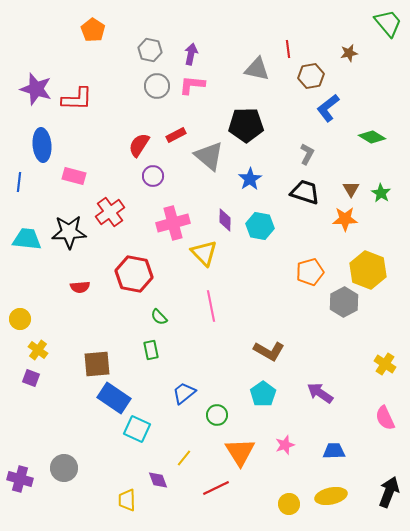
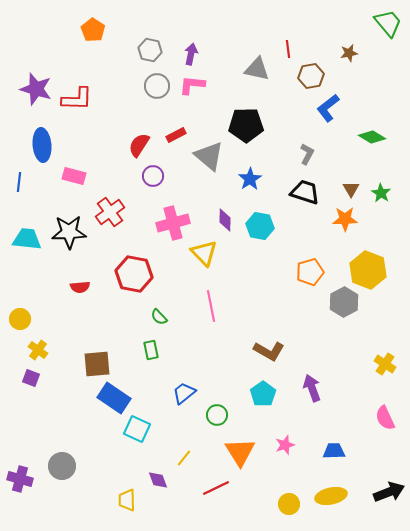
purple arrow at (320, 393): moved 8 px left, 5 px up; rotated 36 degrees clockwise
gray circle at (64, 468): moved 2 px left, 2 px up
black arrow at (389, 492): rotated 48 degrees clockwise
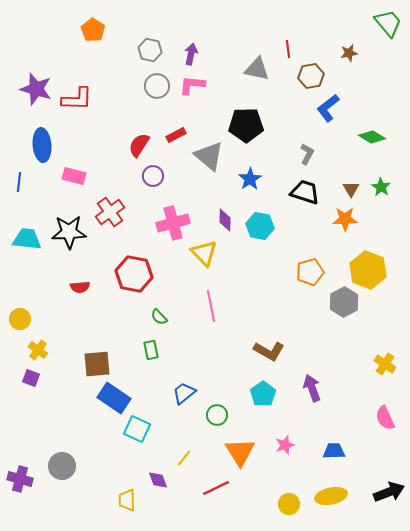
green star at (381, 193): moved 6 px up
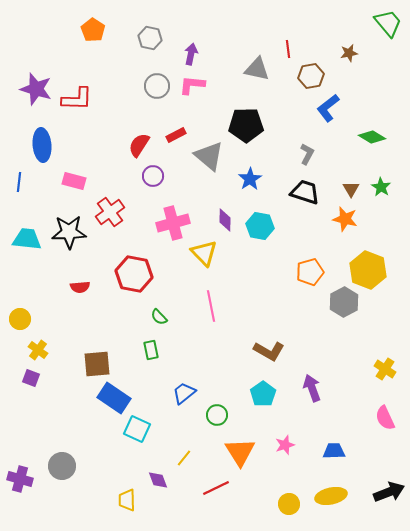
gray hexagon at (150, 50): moved 12 px up
pink rectangle at (74, 176): moved 5 px down
orange star at (345, 219): rotated 15 degrees clockwise
yellow cross at (385, 364): moved 5 px down
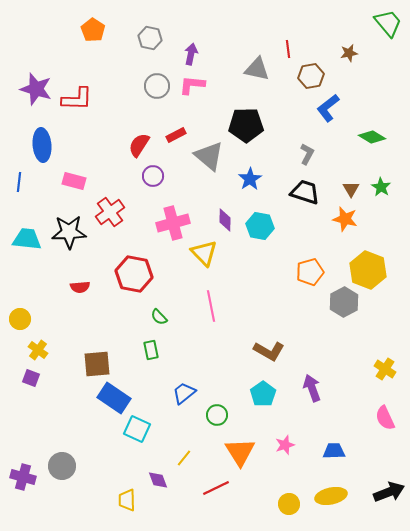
purple cross at (20, 479): moved 3 px right, 2 px up
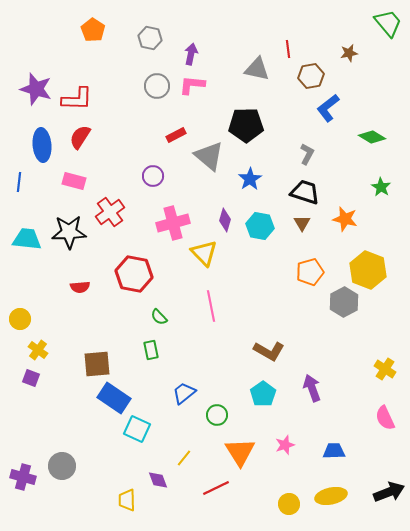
red semicircle at (139, 145): moved 59 px left, 8 px up
brown triangle at (351, 189): moved 49 px left, 34 px down
purple diamond at (225, 220): rotated 15 degrees clockwise
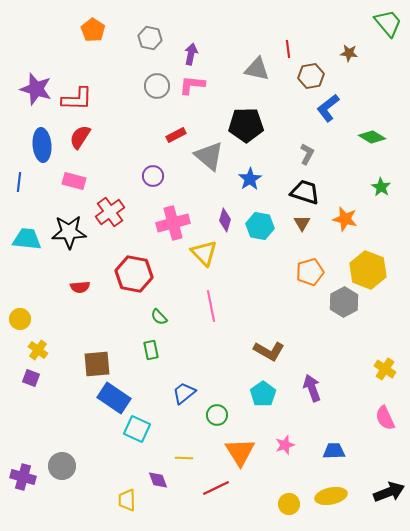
brown star at (349, 53): rotated 18 degrees clockwise
yellow line at (184, 458): rotated 54 degrees clockwise
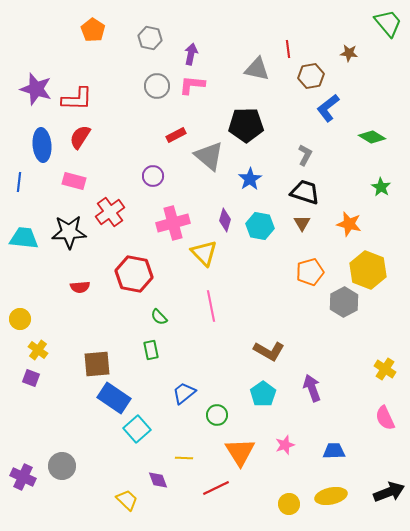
gray L-shape at (307, 154): moved 2 px left, 1 px down
orange star at (345, 219): moved 4 px right, 5 px down
cyan trapezoid at (27, 239): moved 3 px left, 1 px up
cyan square at (137, 429): rotated 24 degrees clockwise
purple cross at (23, 477): rotated 10 degrees clockwise
yellow trapezoid at (127, 500): rotated 135 degrees clockwise
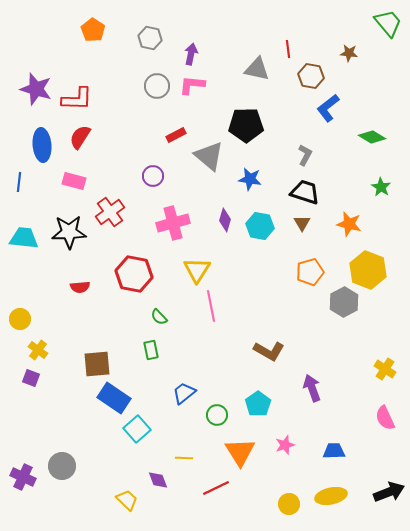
brown hexagon at (311, 76): rotated 20 degrees clockwise
blue star at (250, 179): rotated 30 degrees counterclockwise
yellow triangle at (204, 253): moved 7 px left, 17 px down; rotated 16 degrees clockwise
cyan pentagon at (263, 394): moved 5 px left, 10 px down
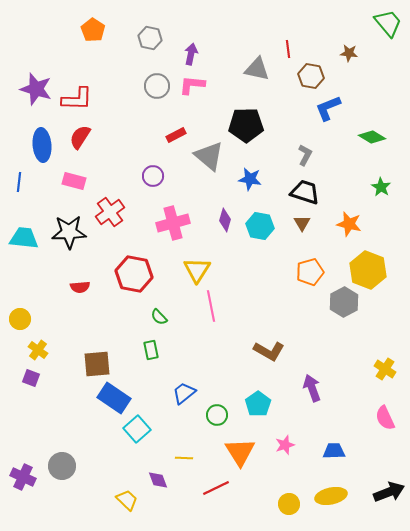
blue L-shape at (328, 108): rotated 16 degrees clockwise
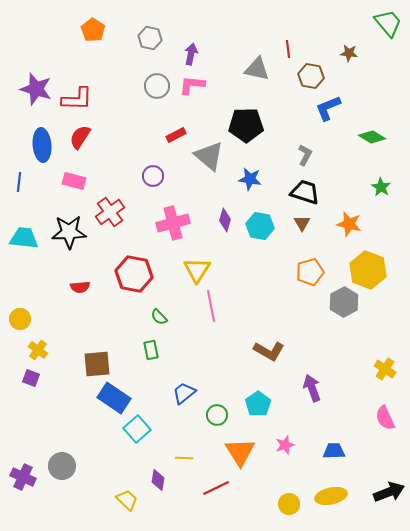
purple diamond at (158, 480): rotated 30 degrees clockwise
